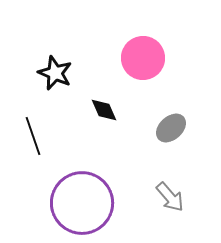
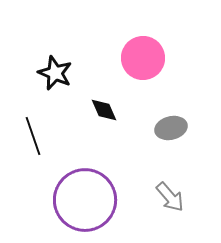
gray ellipse: rotated 28 degrees clockwise
purple circle: moved 3 px right, 3 px up
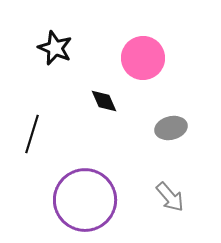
black star: moved 25 px up
black diamond: moved 9 px up
black line: moved 1 px left, 2 px up; rotated 36 degrees clockwise
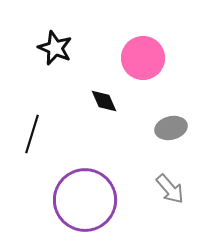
gray arrow: moved 8 px up
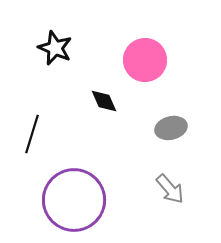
pink circle: moved 2 px right, 2 px down
purple circle: moved 11 px left
